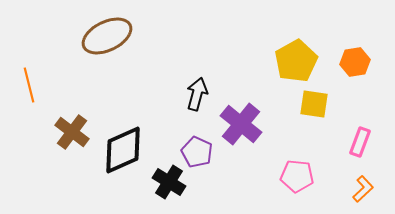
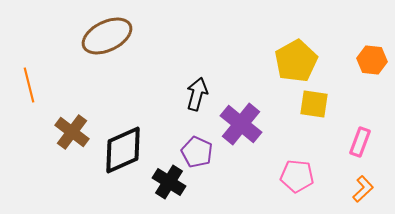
orange hexagon: moved 17 px right, 2 px up; rotated 16 degrees clockwise
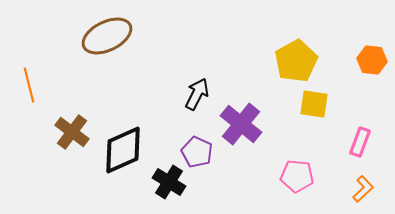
black arrow: rotated 12 degrees clockwise
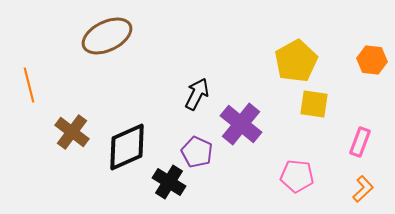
black diamond: moved 4 px right, 3 px up
